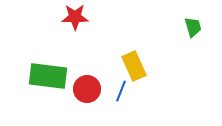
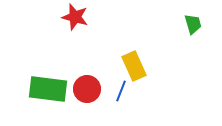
red star: rotated 16 degrees clockwise
green trapezoid: moved 3 px up
green rectangle: moved 13 px down
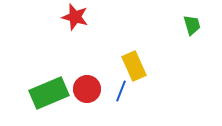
green trapezoid: moved 1 px left, 1 px down
green rectangle: moved 1 px right, 4 px down; rotated 30 degrees counterclockwise
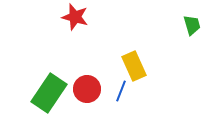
green rectangle: rotated 33 degrees counterclockwise
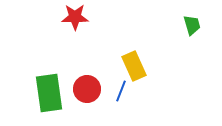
red star: rotated 16 degrees counterclockwise
green rectangle: rotated 42 degrees counterclockwise
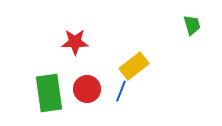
red star: moved 25 px down
yellow rectangle: rotated 76 degrees clockwise
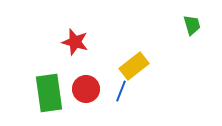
red star: rotated 16 degrees clockwise
red circle: moved 1 px left
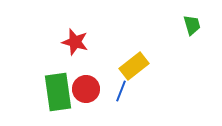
green rectangle: moved 9 px right, 1 px up
